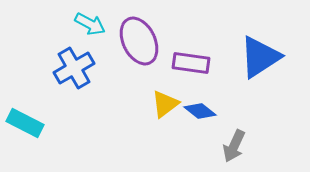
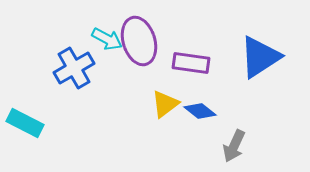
cyan arrow: moved 17 px right, 15 px down
purple ellipse: rotated 9 degrees clockwise
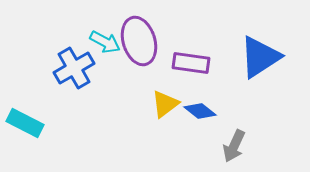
cyan arrow: moved 2 px left, 3 px down
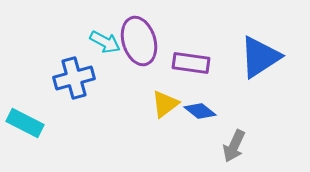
blue cross: moved 10 px down; rotated 15 degrees clockwise
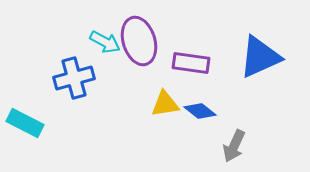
blue triangle: rotated 9 degrees clockwise
yellow triangle: rotated 28 degrees clockwise
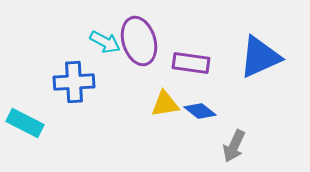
blue cross: moved 4 px down; rotated 12 degrees clockwise
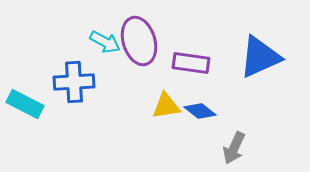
yellow triangle: moved 1 px right, 2 px down
cyan rectangle: moved 19 px up
gray arrow: moved 2 px down
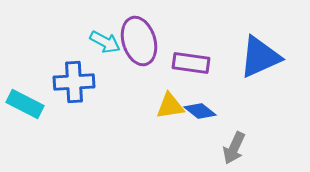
yellow triangle: moved 4 px right
